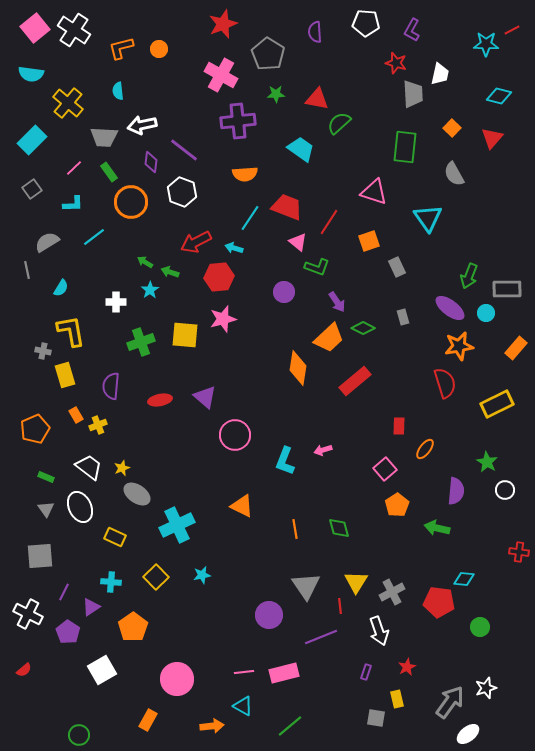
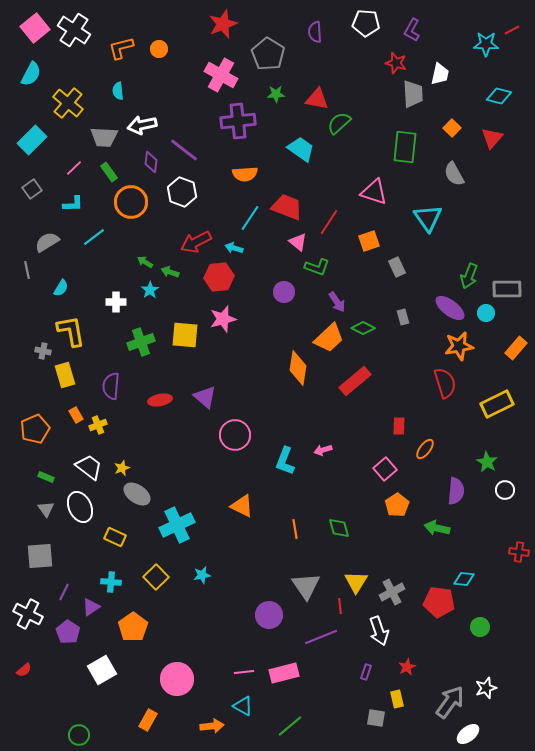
cyan semicircle at (31, 74): rotated 70 degrees counterclockwise
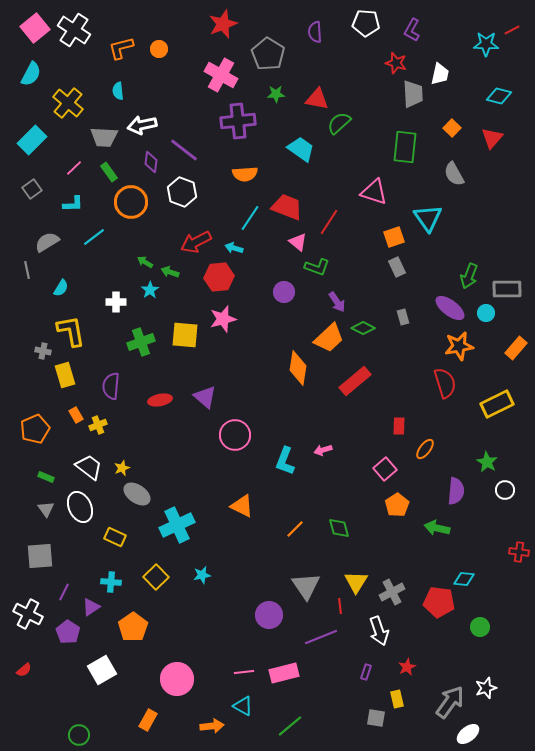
orange square at (369, 241): moved 25 px right, 4 px up
orange line at (295, 529): rotated 54 degrees clockwise
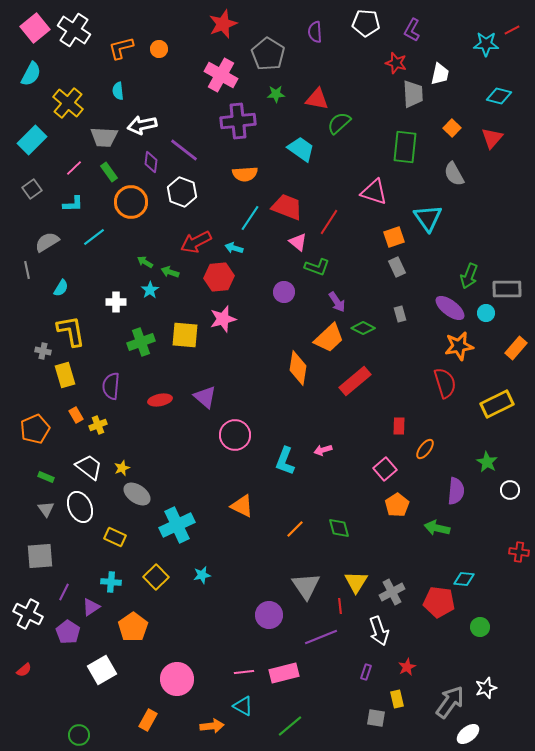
gray rectangle at (403, 317): moved 3 px left, 3 px up
white circle at (505, 490): moved 5 px right
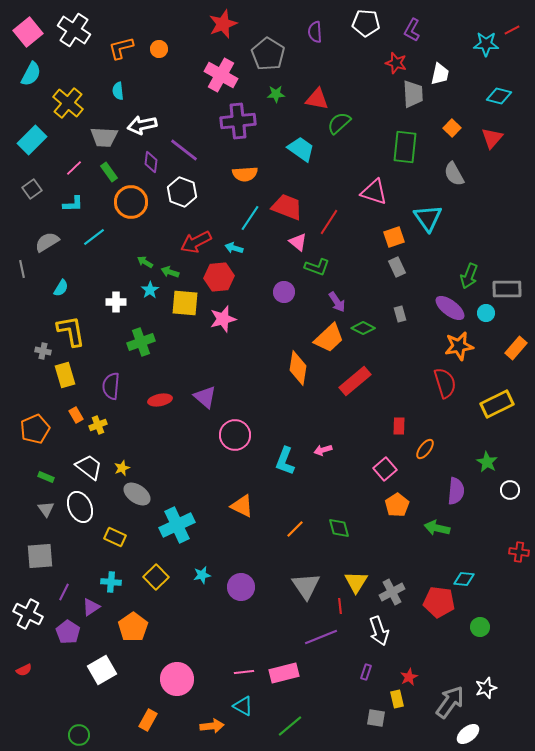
pink square at (35, 28): moved 7 px left, 4 px down
gray line at (27, 270): moved 5 px left, 1 px up
yellow square at (185, 335): moved 32 px up
purple circle at (269, 615): moved 28 px left, 28 px up
red star at (407, 667): moved 2 px right, 10 px down
red semicircle at (24, 670): rotated 14 degrees clockwise
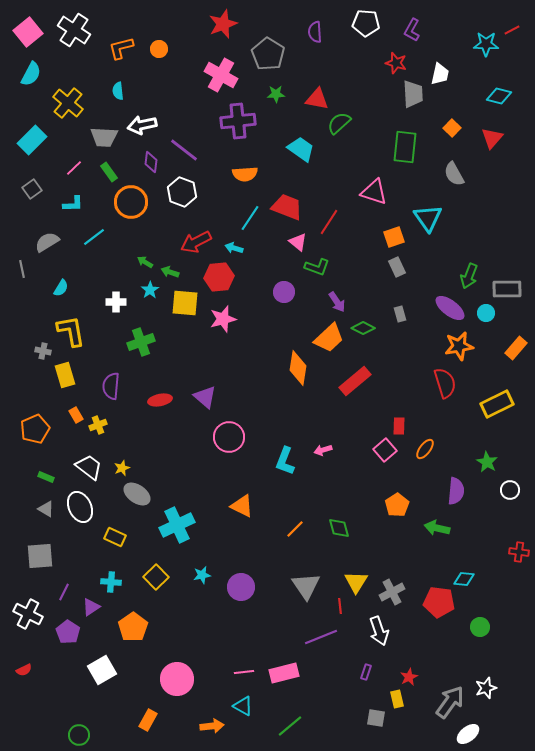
pink circle at (235, 435): moved 6 px left, 2 px down
pink square at (385, 469): moved 19 px up
gray triangle at (46, 509): rotated 24 degrees counterclockwise
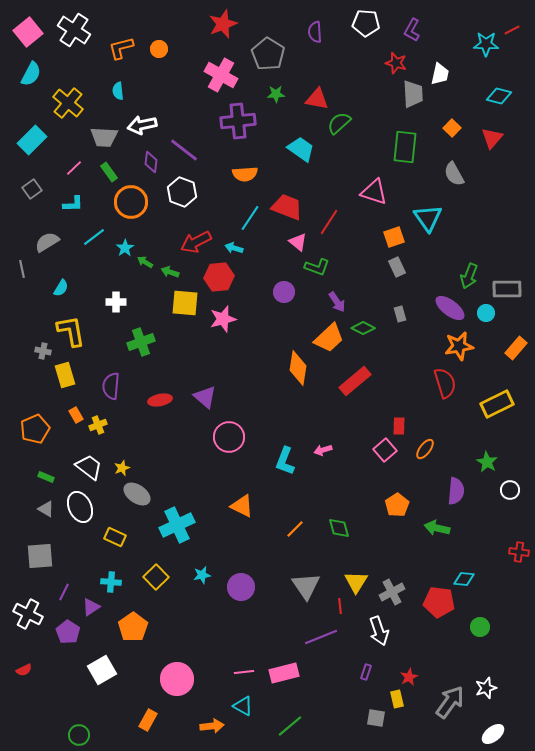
cyan star at (150, 290): moved 25 px left, 42 px up
white ellipse at (468, 734): moved 25 px right
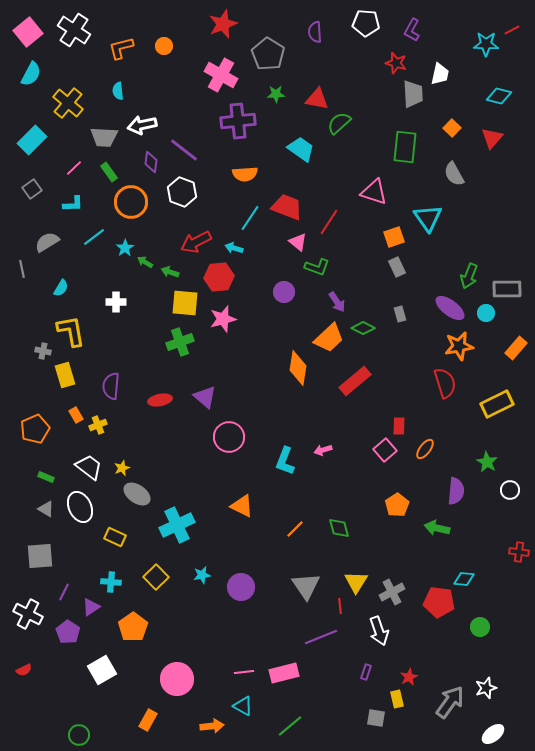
orange circle at (159, 49): moved 5 px right, 3 px up
green cross at (141, 342): moved 39 px right
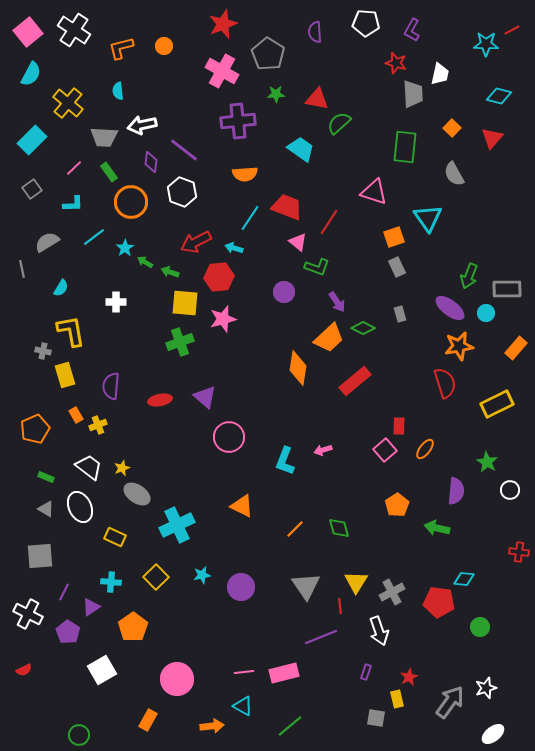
pink cross at (221, 75): moved 1 px right, 4 px up
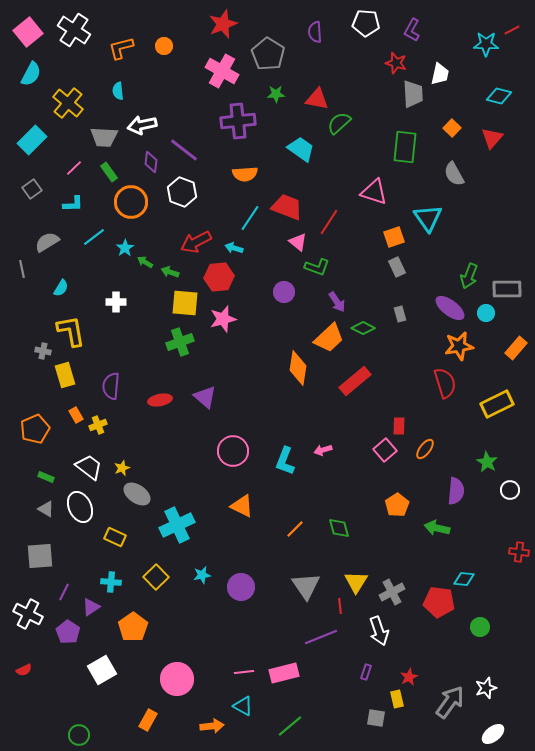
pink circle at (229, 437): moved 4 px right, 14 px down
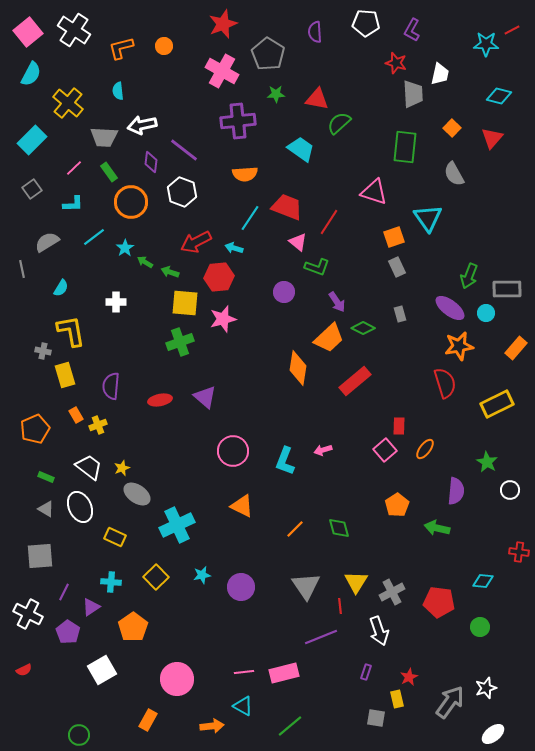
cyan diamond at (464, 579): moved 19 px right, 2 px down
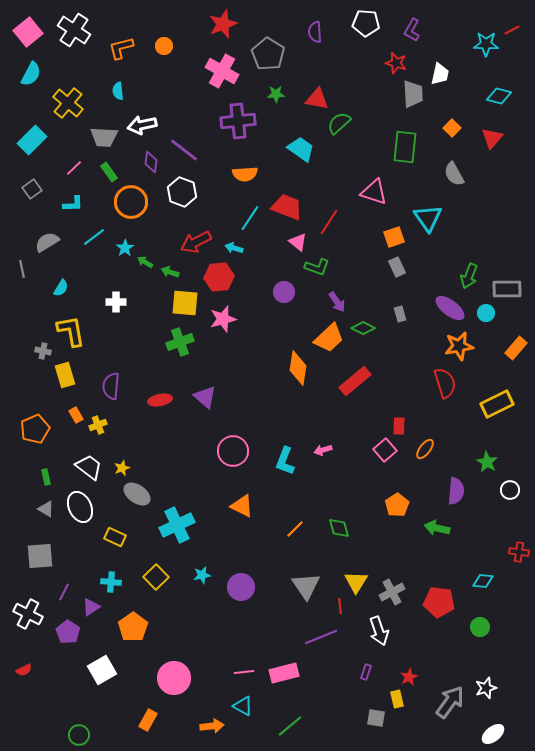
green rectangle at (46, 477): rotated 56 degrees clockwise
pink circle at (177, 679): moved 3 px left, 1 px up
